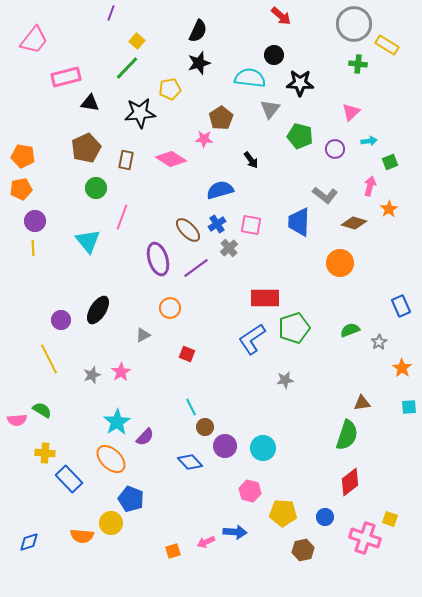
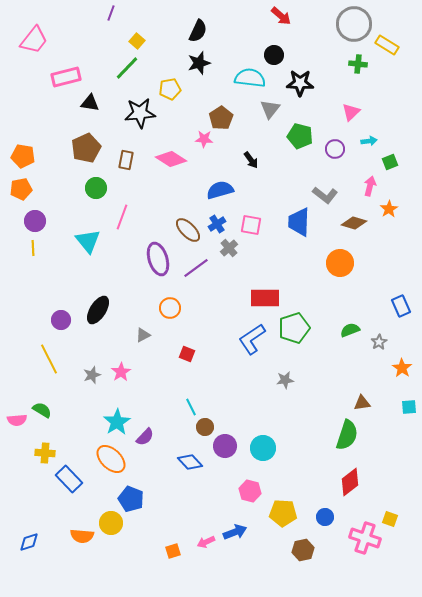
blue arrow at (235, 532): rotated 25 degrees counterclockwise
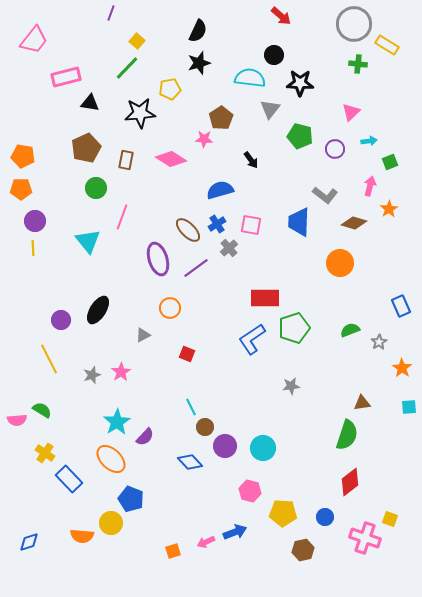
orange pentagon at (21, 189): rotated 10 degrees clockwise
gray star at (285, 380): moved 6 px right, 6 px down
yellow cross at (45, 453): rotated 30 degrees clockwise
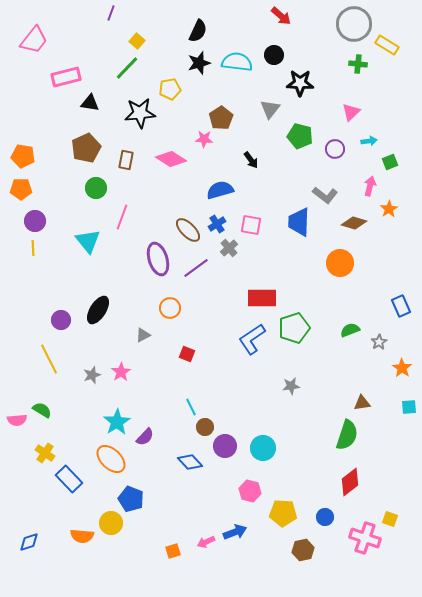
cyan semicircle at (250, 78): moved 13 px left, 16 px up
red rectangle at (265, 298): moved 3 px left
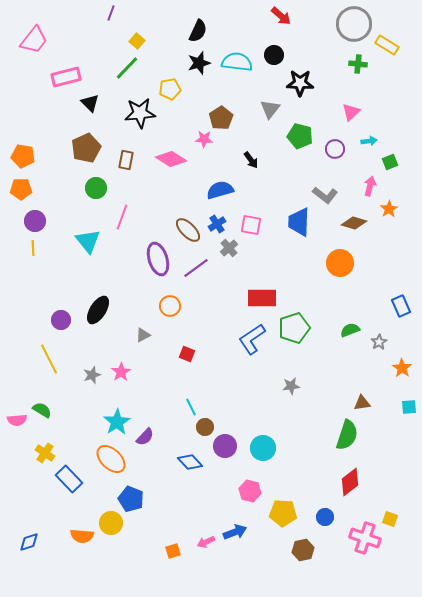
black triangle at (90, 103): rotated 36 degrees clockwise
orange circle at (170, 308): moved 2 px up
